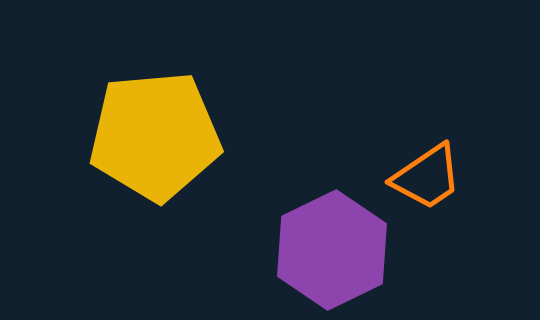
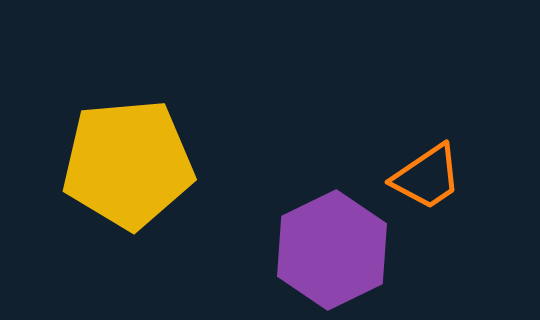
yellow pentagon: moved 27 px left, 28 px down
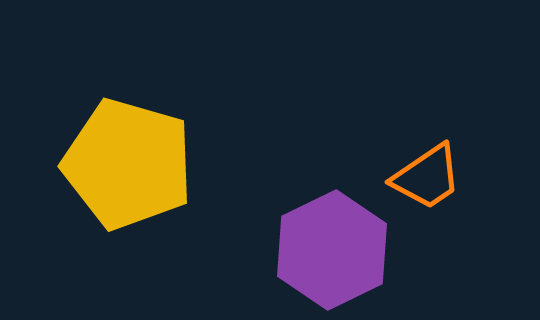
yellow pentagon: rotated 21 degrees clockwise
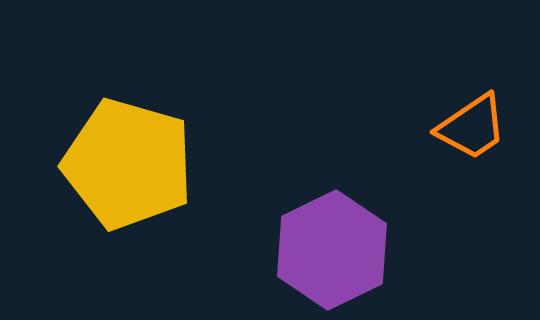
orange trapezoid: moved 45 px right, 50 px up
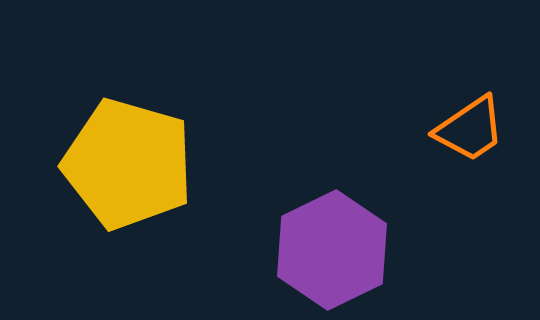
orange trapezoid: moved 2 px left, 2 px down
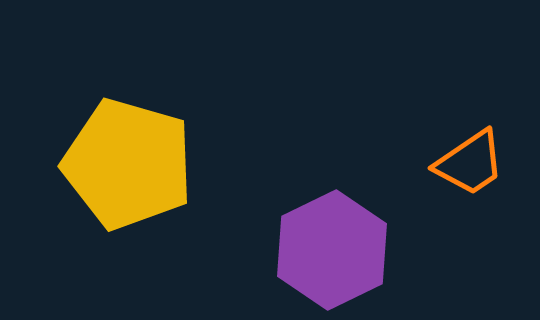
orange trapezoid: moved 34 px down
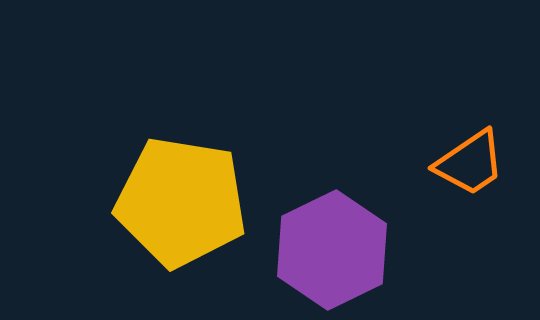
yellow pentagon: moved 53 px right, 38 px down; rotated 7 degrees counterclockwise
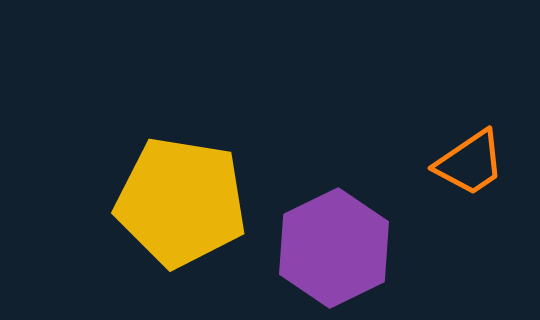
purple hexagon: moved 2 px right, 2 px up
